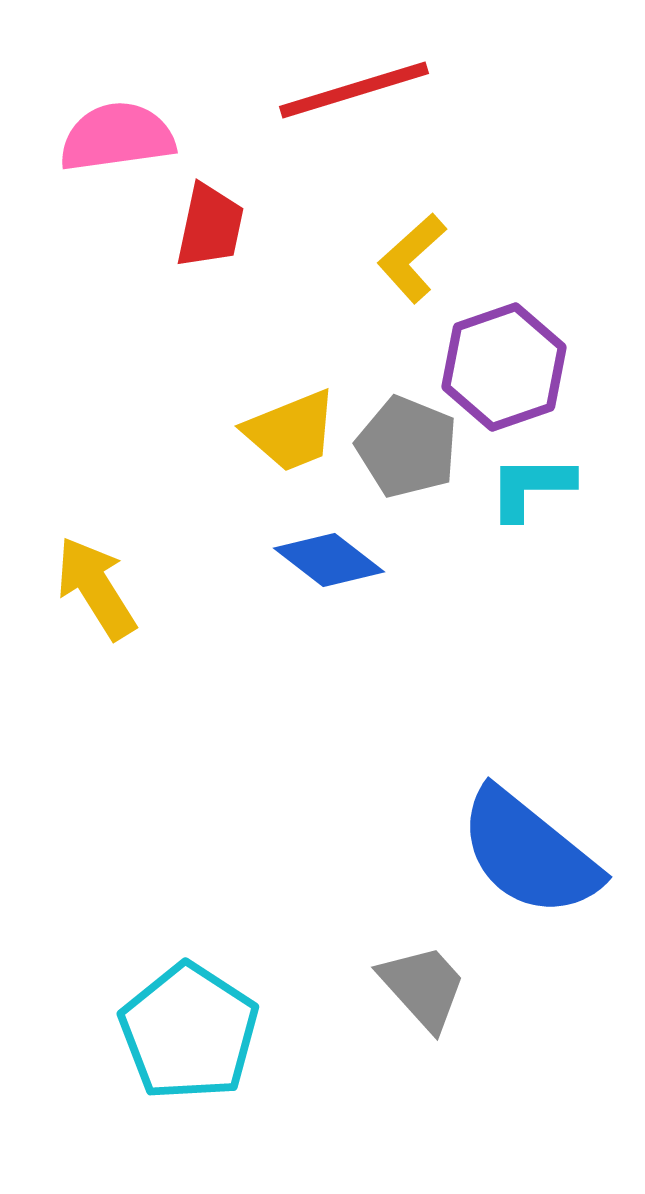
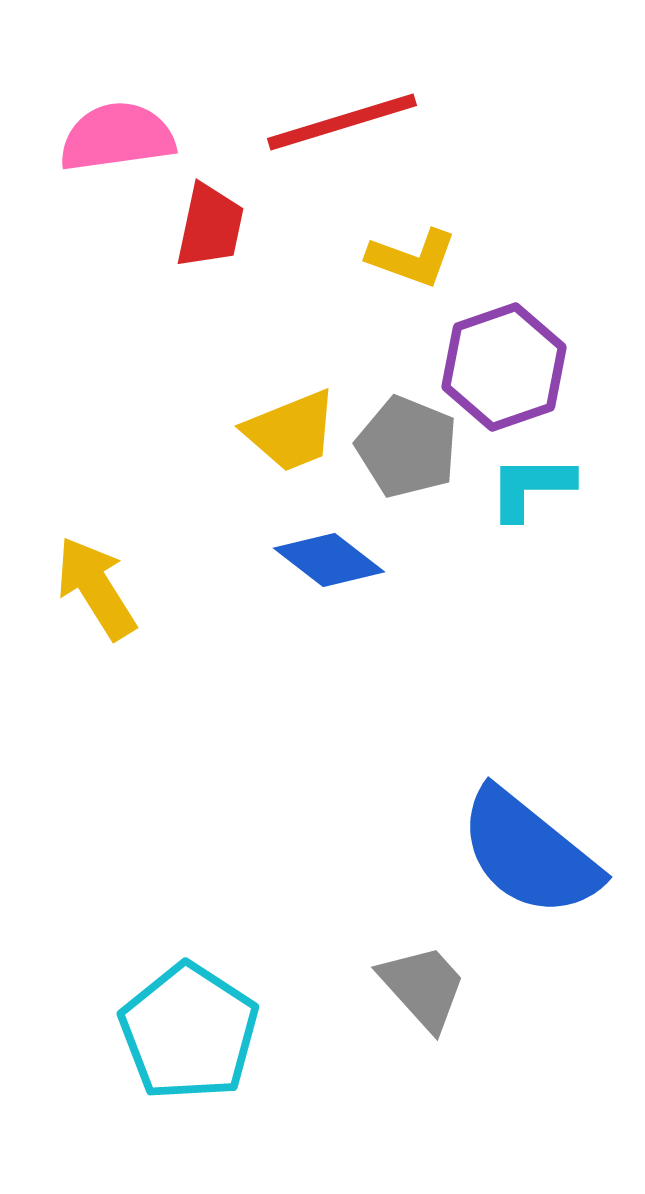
red line: moved 12 px left, 32 px down
yellow L-shape: rotated 118 degrees counterclockwise
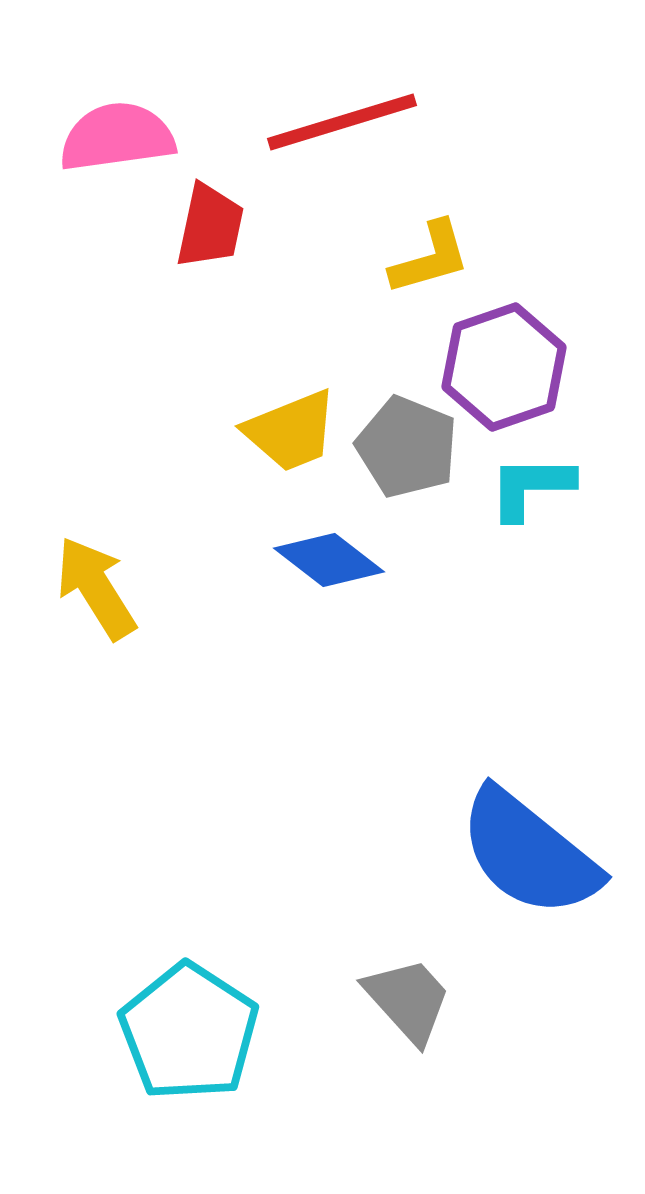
yellow L-shape: moved 18 px right; rotated 36 degrees counterclockwise
gray trapezoid: moved 15 px left, 13 px down
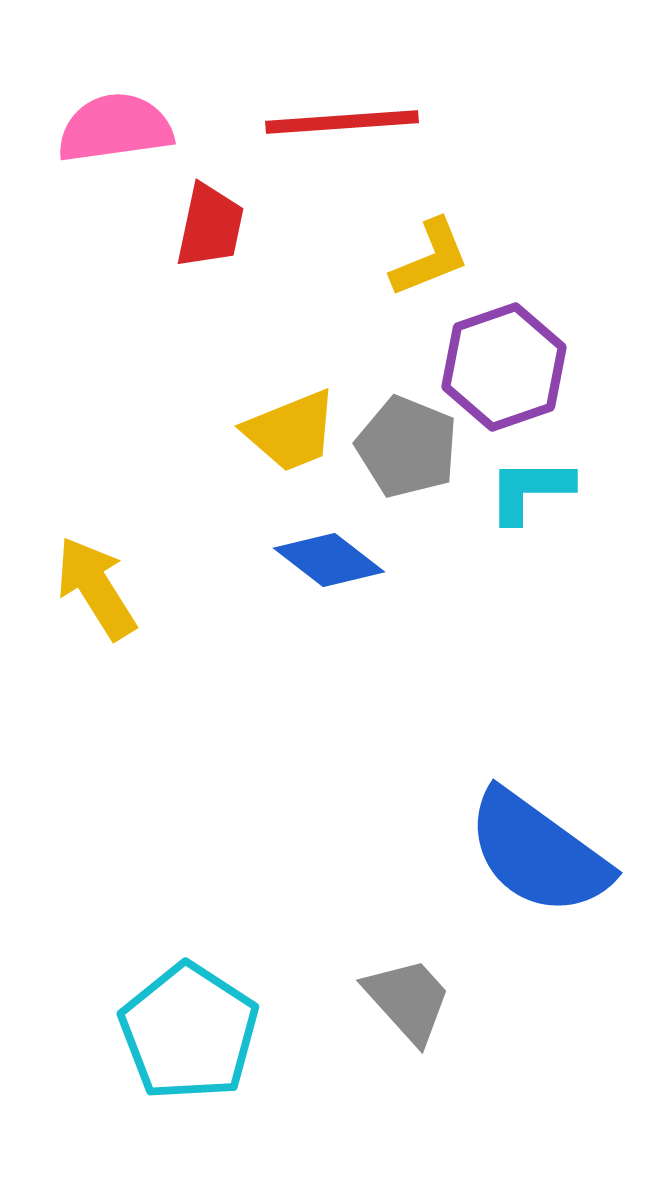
red line: rotated 13 degrees clockwise
pink semicircle: moved 2 px left, 9 px up
yellow L-shape: rotated 6 degrees counterclockwise
cyan L-shape: moved 1 px left, 3 px down
blue semicircle: moved 9 px right; rotated 3 degrees counterclockwise
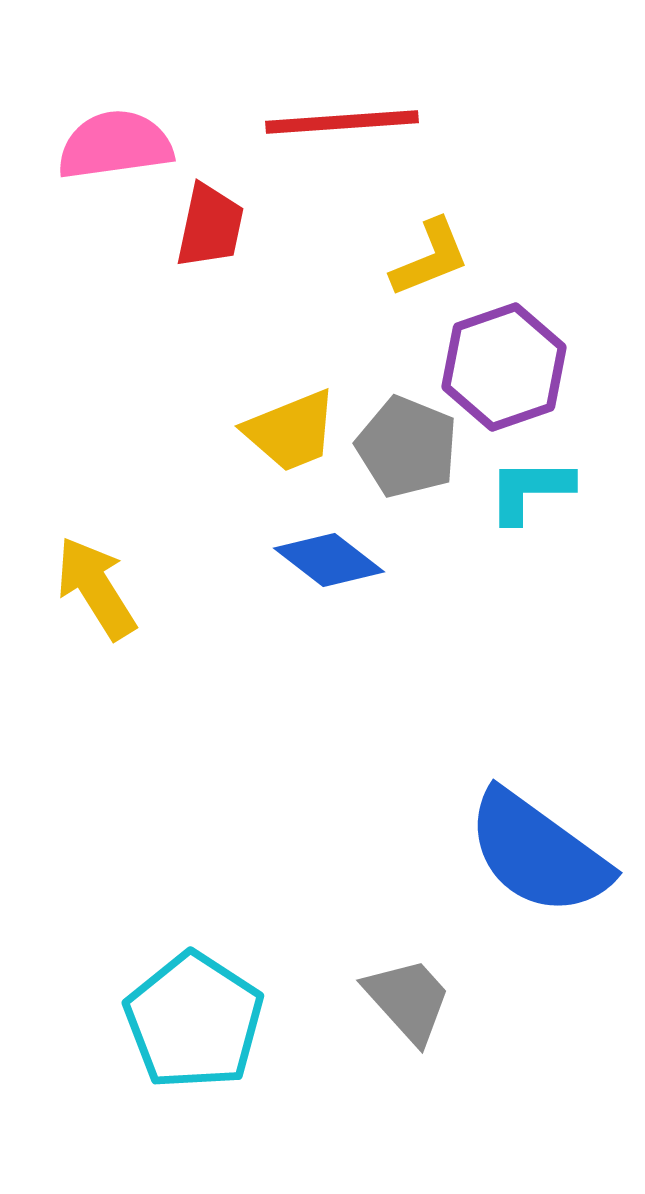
pink semicircle: moved 17 px down
cyan pentagon: moved 5 px right, 11 px up
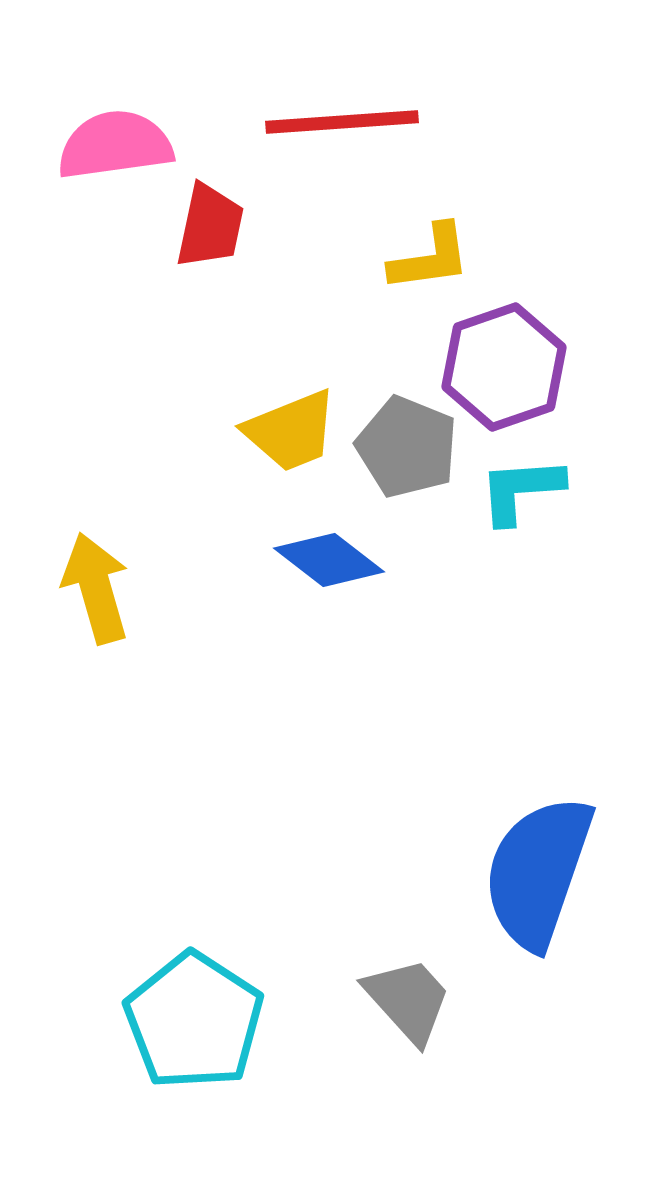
yellow L-shape: rotated 14 degrees clockwise
cyan L-shape: moved 9 px left; rotated 4 degrees counterclockwise
yellow arrow: rotated 16 degrees clockwise
blue semicircle: moved 19 px down; rotated 73 degrees clockwise
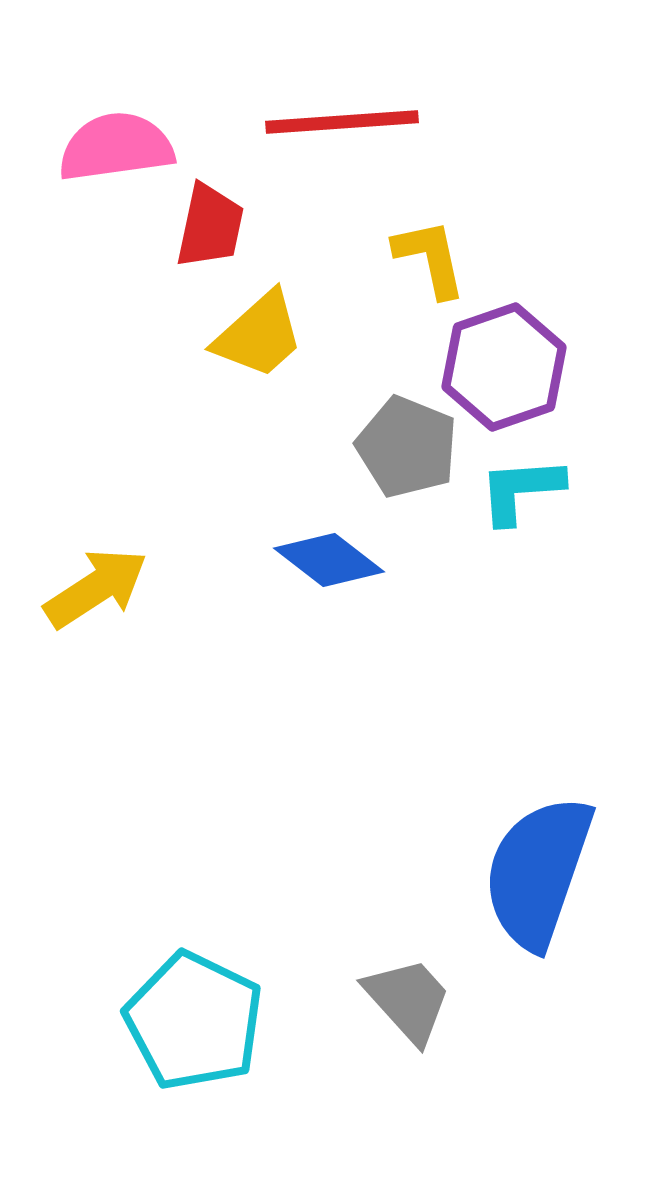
pink semicircle: moved 1 px right, 2 px down
yellow L-shape: rotated 94 degrees counterclockwise
yellow trapezoid: moved 32 px left, 96 px up; rotated 20 degrees counterclockwise
yellow arrow: rotated 73 degrees clockwise
cyan pentagon: rotated 7 degrees counterclockwise
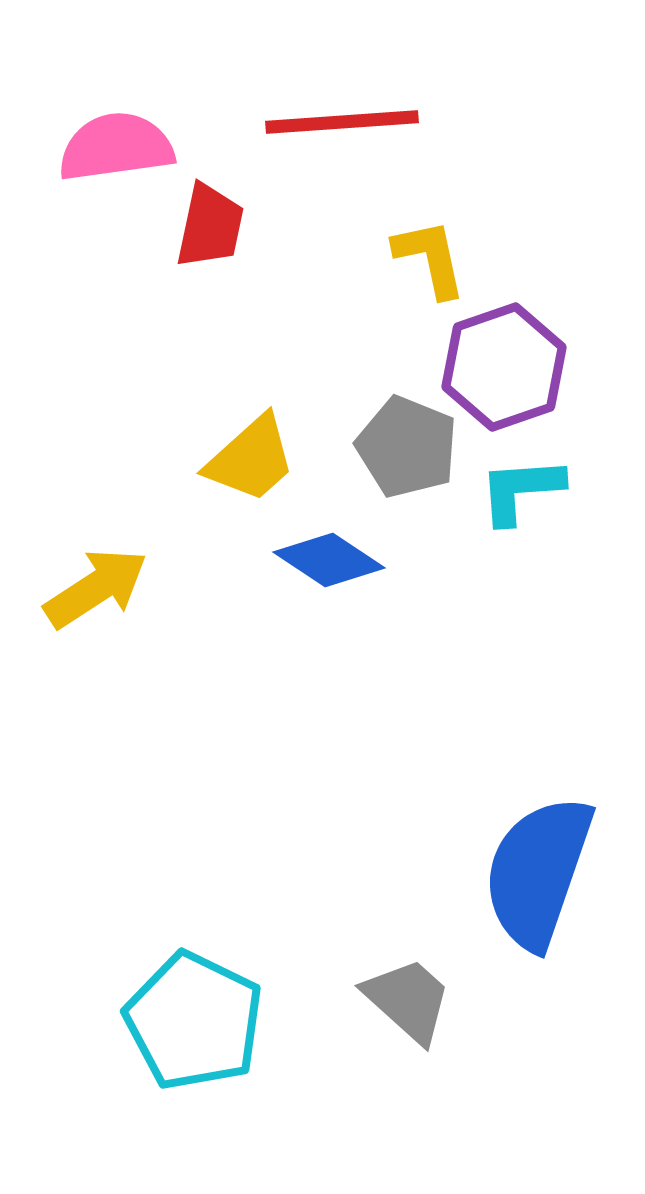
yellow trapezoid: moved 8 px left, 124 px down
blue diamond: rotated 4 degrees counterclockwise
gray trapezoid: rotated 6 degrees counterclockwise
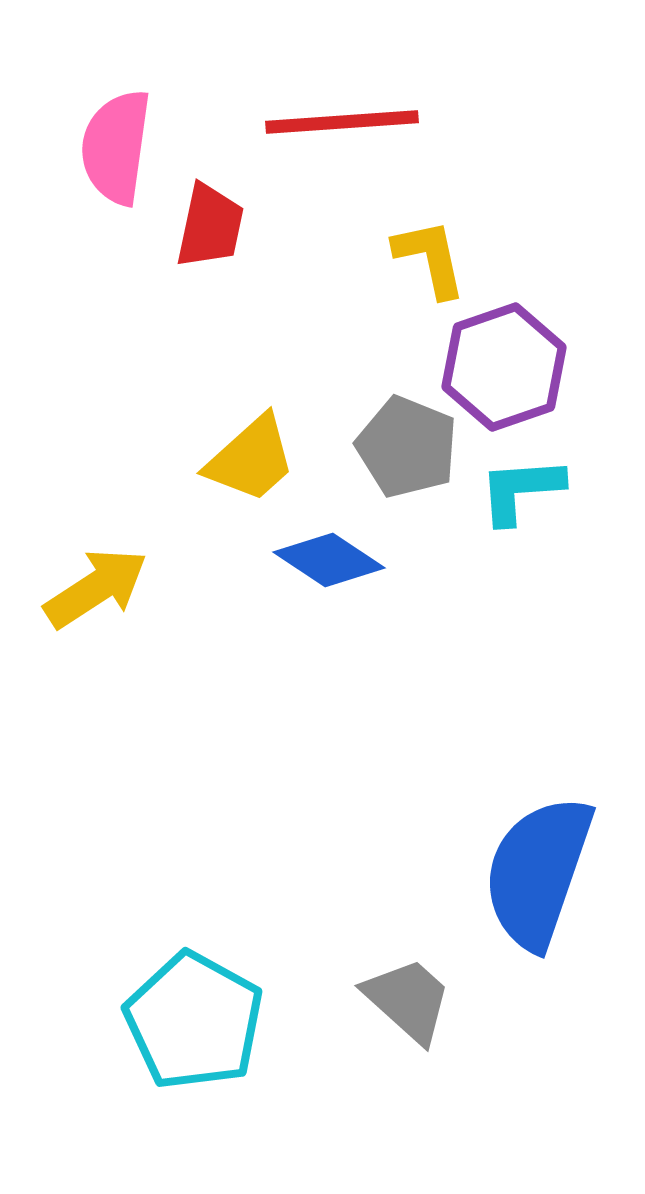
pink semicircle: rotated 74 degrees counterclockwise
cyan pentagon: rotated 3 degrees clockwise
